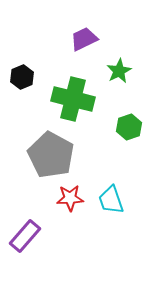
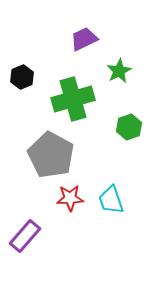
green cross: rotated 30 degrees counterclockwise
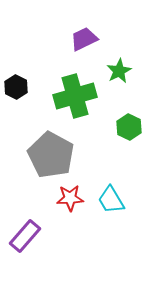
black hexagon: moved 6 px left, 10 px down; rotated 10 degrees counterclockwise
green cross: moved 2 px right, 3 px up
green hexagon: rotated 15 degrees counterclockwise
cyan trapezoid: rotated 12 degrees counterclockwise
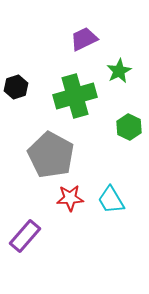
black hexagon: rotated 15 degrees clockwise
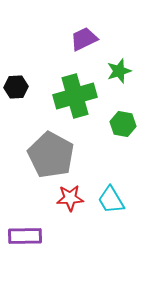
green star: rotated 10 degrees clockwise
black hexagon: rotated 15 degrees clockwise
green hexagon: moved 6 px left, 3 px up; rotated 15 degrees counterclockwise
purple rectangle: rotated 48 degrees clockwise
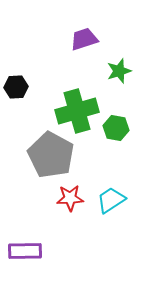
purple trapezoid: rotated 8 degrees clockwise
green cross: moved 2 px right, 15 px down
green hexagon: moved 7 px left, 4 px down
cyan trapezoid: rotated 88 degrees clockwise
purple rectangle: moved 15 px down
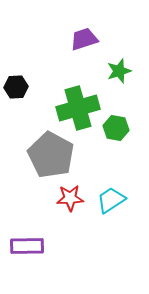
green cross: moved 1 px right, 3 px up
purple rectangle: moved 2 px right, 5 px up
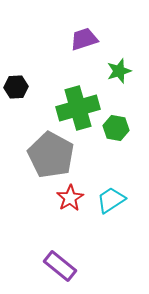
red star: rotated 28 degrees counterclockwise
purple rectangle: moved 33 px right, 20 px down; rotated 40 degrees clockwise
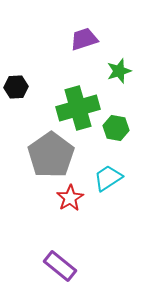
gray pentagon: rotated 9 degrees clockwise
cyan trapezoid: moved 3 px left, 22 px up
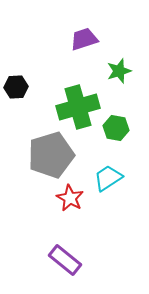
green cross: moved 1 px up
gray pentagon: rotated 18 degrees clockwise
red star: rotated 12 degrees counterclockwise
purple rectangle: moved 5 px right, 6 px up
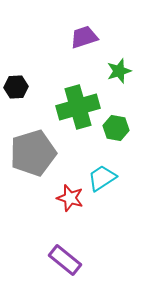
purple trapezoid: moved 2 px up
gray pentagon: moved 18 px left, 2 px up
cyan trapezoid: moved 6 px left
red star: rotated 12 degrees counterclockwise
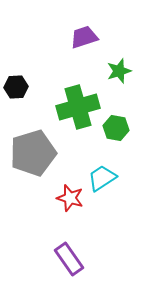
purple rectangle: moved 4 px right, 1 px up; rotated 16 degrees clockwise
